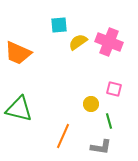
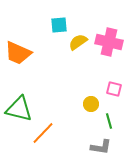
pink cross: rotated 8 degrees counterclockwise
orange line: moved 20 px left, 3 px up; rotated 20 degrees clockwise
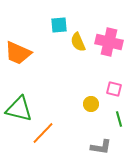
yellow semicircle: rotated 78 degrees counterclockwise
green line: moved 10 px right, 2 px up
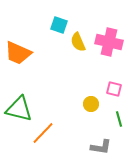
cyan square: rotated 24 degrees clockwise
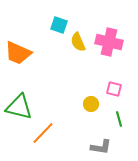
green triangle: moved 2 px up
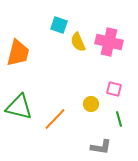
orange trapezoid: rotated 100 degrees counterclockwise
orange line: moved 12 px right, 14 px up
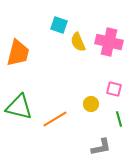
orange line: rotated 15 degrees clockwise
gray L-shape: rotated 20 degrees counterclockwise
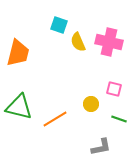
green line: rotated 56 degrees counterclockwise
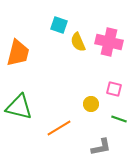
orange line: moved 4 px right, 9 px down
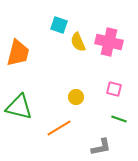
yellow circle: moved 15 px left, 7 px up
